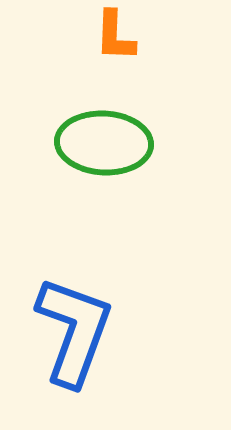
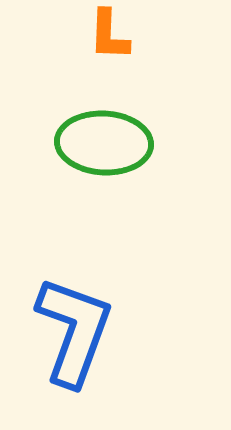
orange L-shape: moved 6 px left, 1 px up
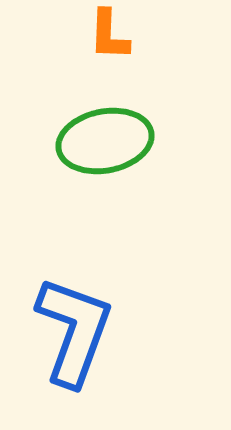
green ellipse: moved 1 px right, 2 px up; rotated 14 degrees counterclockwise
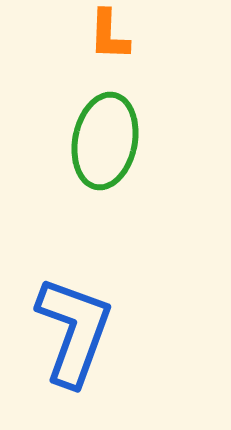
green ellipse: rotated 68 degrees counterclockwise
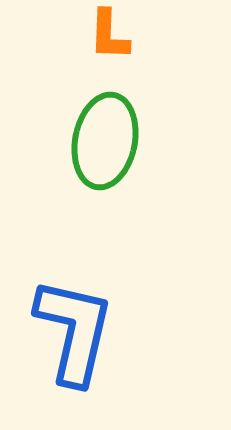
blue L-shape: rotated 7 degrees counterclockwise
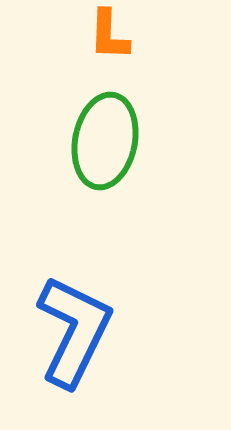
blue L-shape: rotated 13 degrees clockwise
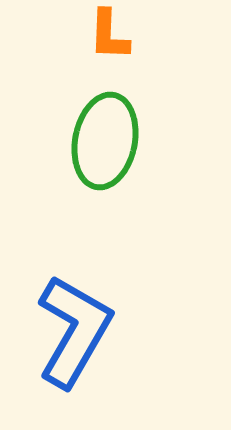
blue L-shape: rotated 4 degrees clockwise
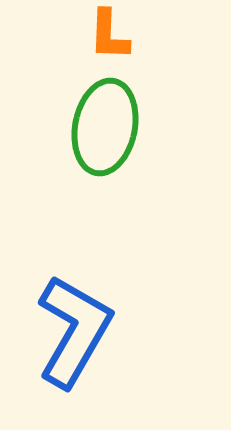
green ellipse: moved 14 px up
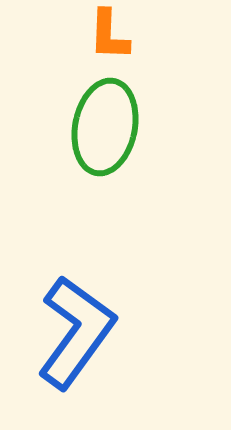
blue L-shape: moved 2 px right, 1 px down; rotated 6 degrees clockwise
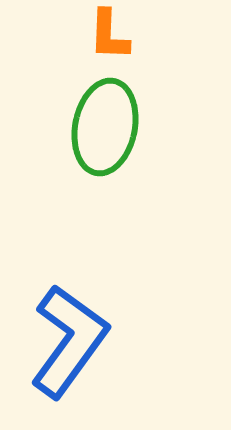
blue L-shape: moved 7 px left, 9 px down
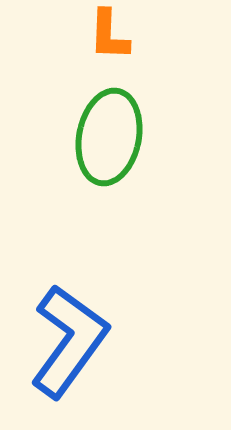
green ellipse: moved 4 px right, 10 px down
